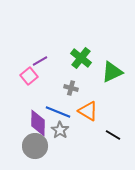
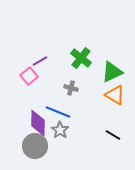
orange triangle: moved 27 px right, 16 px up
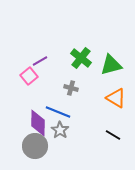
green triangle: moved 1 px left, 7 px up; rotated 10 degrees clockwise
orange triangle: moved 1 px right, 3 px down
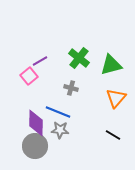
green cross: moved 2 px left
orange triangle: rotated 40 degrees clockwise
purple diamond: moved 2 px left
gray star: rotated 30 degrees counterclockwise
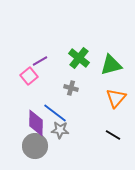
blue line: moved 3 px left, 1 px down; rotated 15 degrees clockwise
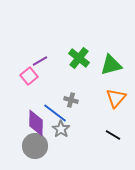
gray cross: moved 12 px down
gray star: moved 1 px right, 1 px up; rotated 30 degrees clockwise
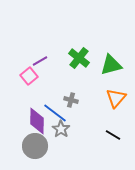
purple diamond: moved 1 px right, 2 px up
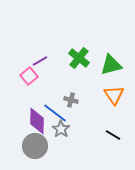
orange triangle: moved 2 px left, 3 px up; rotated 15 degrees counterclockwise
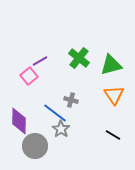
purple diamond: moved 18 px left
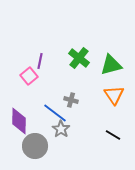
purple line: rotated 49 degrees counterclockwise
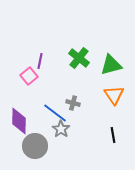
gray cross: moved 2 px right, 3 px down
black line: rotated 49 degrees clockwise
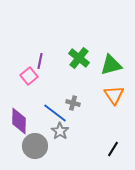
gray star: moved 1 px left, 2 px down
black line: moved 14 px down; rotated 42 degrees clockwise
